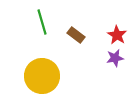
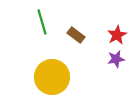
red star: rotated 12 degrees clockwise
purple star: moved 1 px right, 1 px down
yellow circle: moved 10 px right, 1 px down
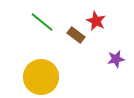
green line: rotated 35 degrees counterclockwise
red star: moved 21 px left, 14 px up; rotated 18 degrees counterclockwise
yellow circle: moved 11 px left
